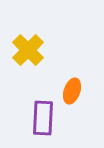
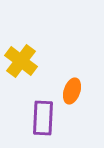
yellow cross: moved 7 px left, 11 px down; rotated 8 degrees counterclockwise
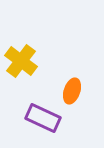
purple rectangle: rotated 68 degrees counterclockwise
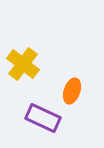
yellow cross: moved 2 px right, 3 px down
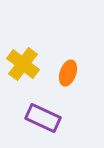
orange ellipse: moved 4 px left, 18 px up
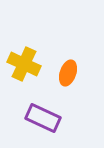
yellow cross: moved 1 px right; rotated 12 degrees counterclockwise
